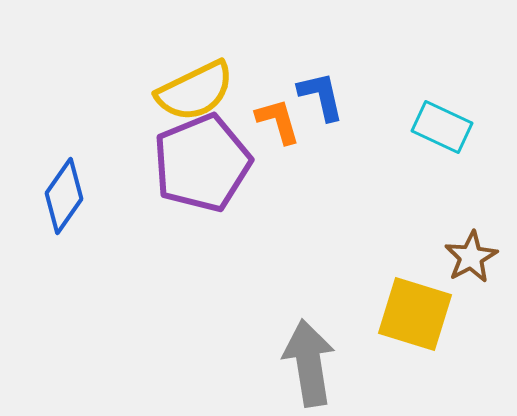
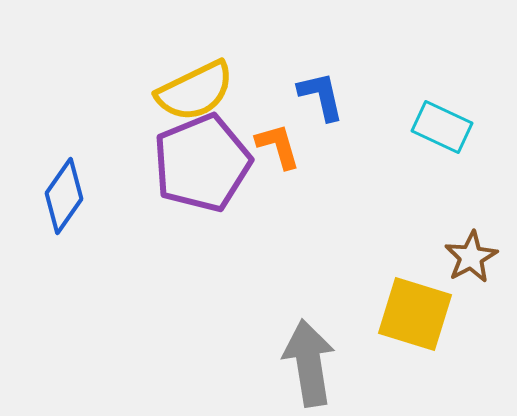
orange L-shape: moved 25 px down
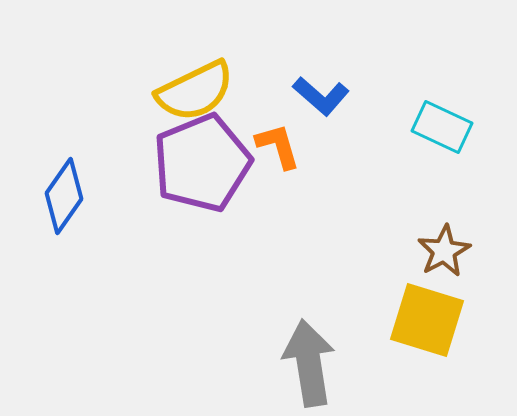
blue L-shape: rotated 144 degrees clockwise
brown star: moved 27 px left, 6 px up
yellow square: moved 12 px right, 6 px down
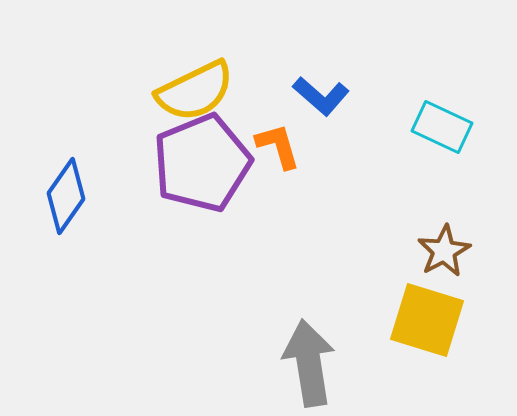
blue diamond: moved 2 px right
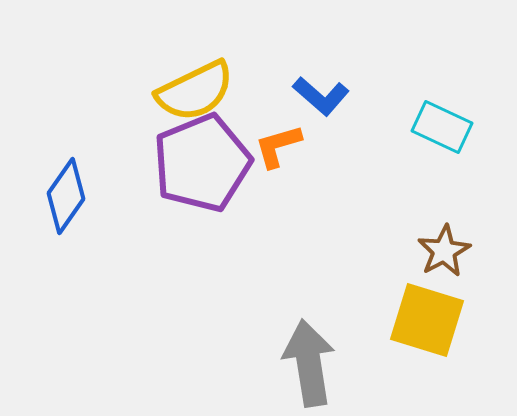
orange L-shape: rotated 90 degrees counterclockwise
